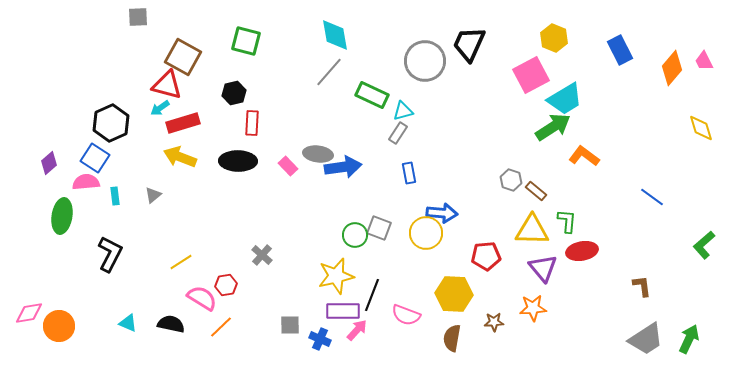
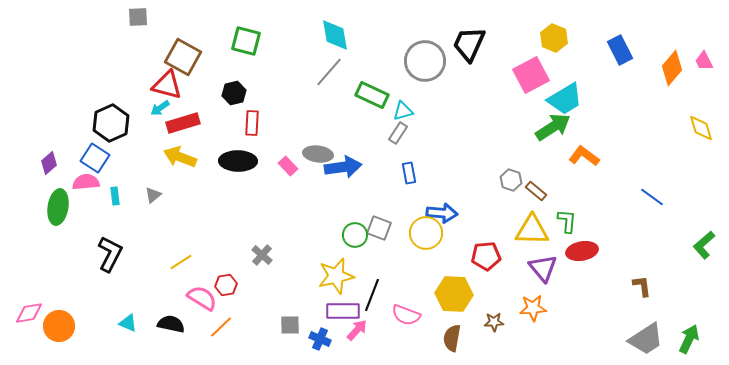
green ellipse at (62, 216): moved 4 px left, 9 px up
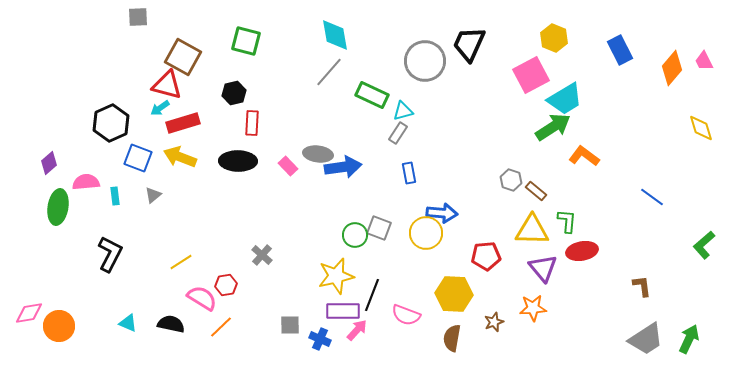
blue square at (95, 158): moved 43 px right; rotated 12 degrees counterclockwise
brown star at (494, 322): rotated 18 degrees counterclockwise
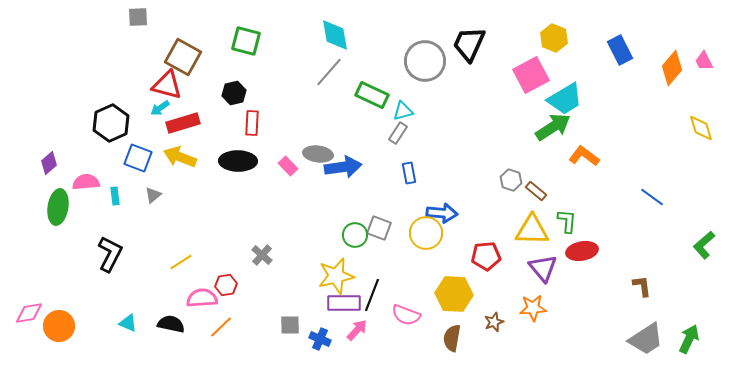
pink semicircle at (202, 298): rotated 36 degrees counterclockwise
purple rectangle at (343, 311): moved 1 px right, 8 px up
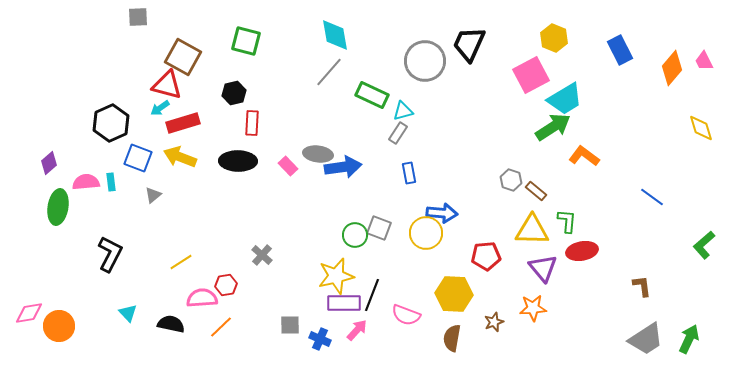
cyan rectangle at (115, 196): moved 4 px left, 14 px up
cyan triangle at (128, 323): moved 10 px up; rotated 24 degrees clockwise
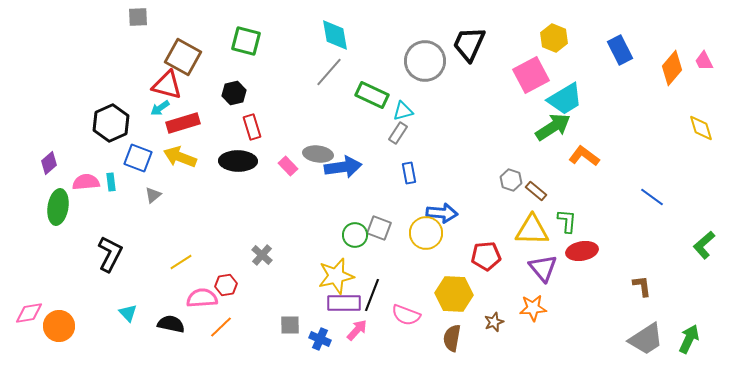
red rectangle at (252, 123): moved 4 px down; rotated 20 degrees counterclockwise
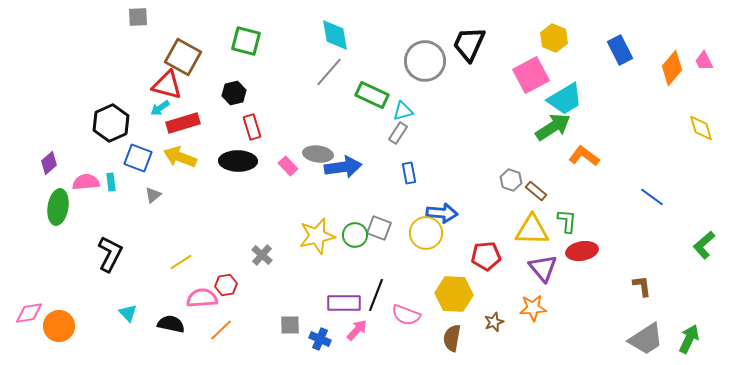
yellow star at (336, 276): moved 19 px left, 40 px up
black line at (372, 295): moved 4 px right
orange line at (221, 327): moved 3 px down
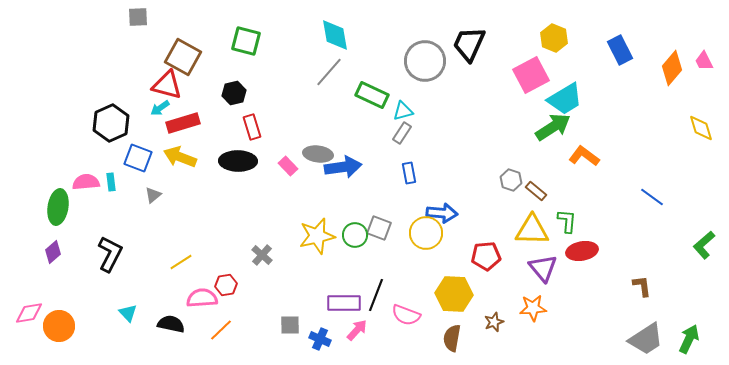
gray rectangle at (398, 133): moved 4 px right
purple diamond at (49, 163): moved 4 px right, 89 px down
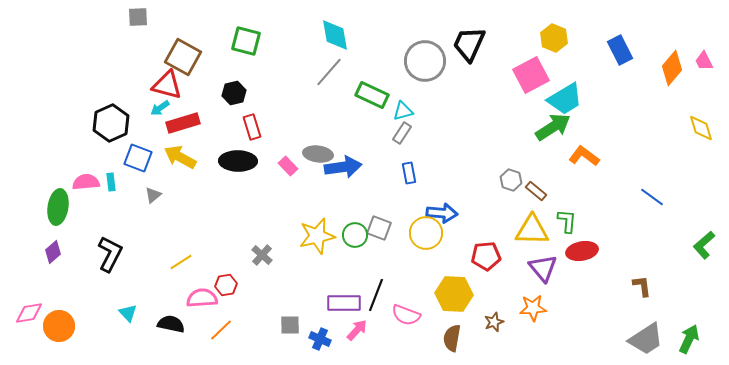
yellow arrow at (180, 157): rotated 8 degrees clockwise
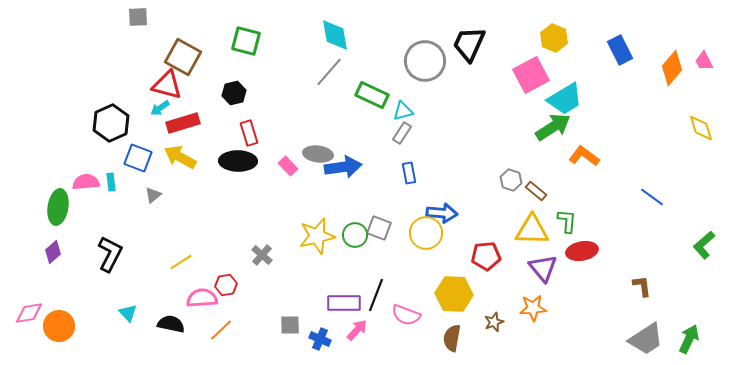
red rectangle at (252, 127): moved 3 px left, 6 px down
